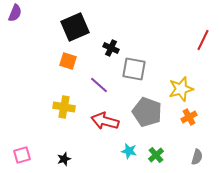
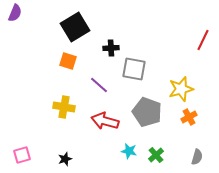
black square: rotated 8 degrees counterclockwise
black cross: rotated 28 degrees counterclockwise
black star: moved 1 px right
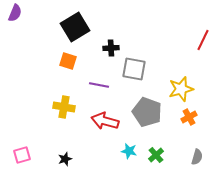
purple line: rotated 30 degrees counterclockwise
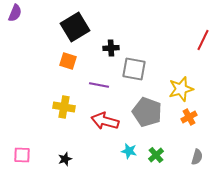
pink square: rotated 18 degrees clockwise
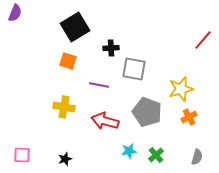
red line: rotated 15 degrees clockwise
cyan star: rotated 21 degrees counterclockwise
